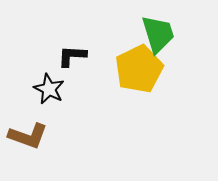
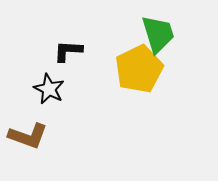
black L-shape: moved 4 px left, 5 px up
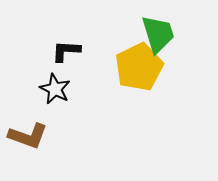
black L-shape: moved 2 px left
yellow pentagon: moved 2 px up
black star: moved 6 px right
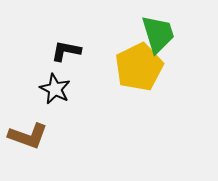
black L-shape: rotated 8 degrees clockwise
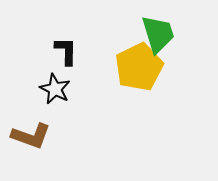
black L-shape: rotated 80 degrees clockwise
brown L-shape: moved 3 px right
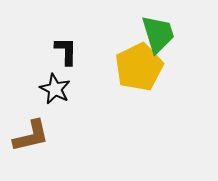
brown L-shape: rotated 33 degrees counterclockwise
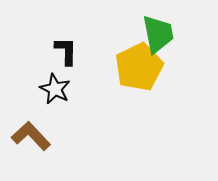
green trapezoid: rotated 6 degrees clockwise
brown L-shape: rotated 120 degrees counterclockwise
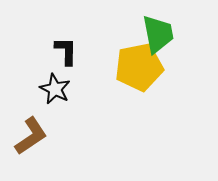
yellow pentagon: rotated 15 degrees clockwise
brown L-shape: rotated 99 degrees clockwise
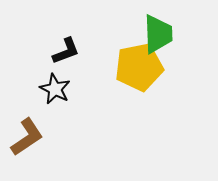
green trapezoid: rotated 9 degrees clockwise
black L-shape: rotated 68 degrees clockwise
brown L-shape: moved 4 px left, 1 px down
